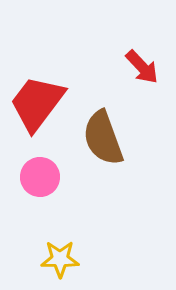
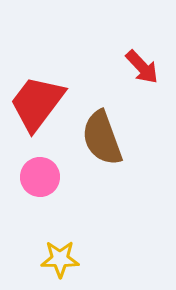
brown semicircle: moved 1 px left
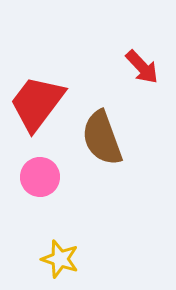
yellow star: rotated 18 degrees clockwise
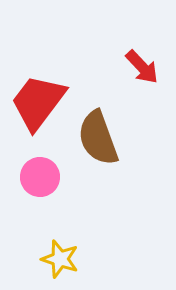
red trapezoid: moved 1 px right, 1 px up
brown semicircle: moved 4 px left
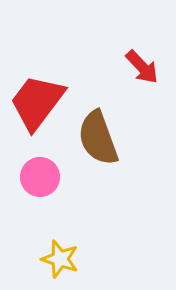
red trapezoid: moved 1 px left
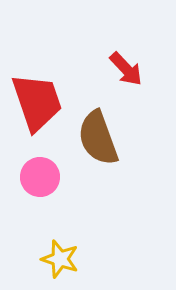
red arrow: moved 16 px left, 2 px down
red trapezoid: rotated 124 degrees clockwise
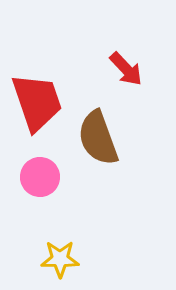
yellow star: rotated 18 degrees counterclockwise
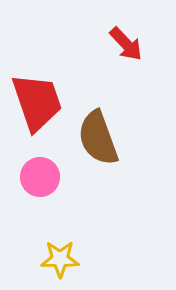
red arrow: moved 25 px up
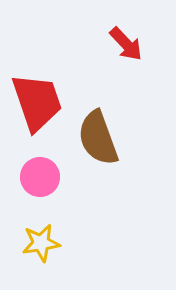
yellow star: moved 19 px left, 16 px up; rotated 9 degrees counterclockwise
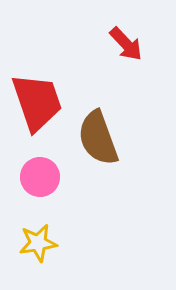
yellow star: moved 3 px left
